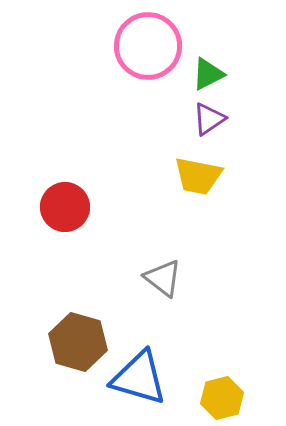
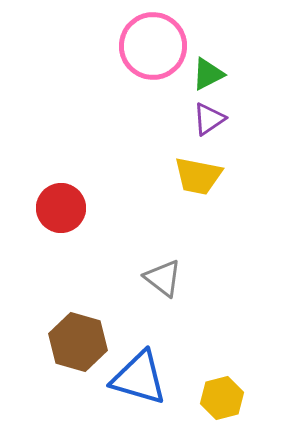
pink circle: moved 5 px right
red circle: moved 4 px left, 1 px down
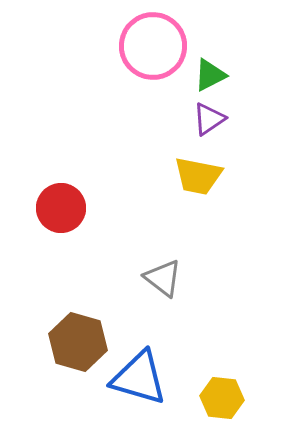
green triangle: moved 2 px right, 1 px down
yellow hexagon: rotated 21 degrees clockwise
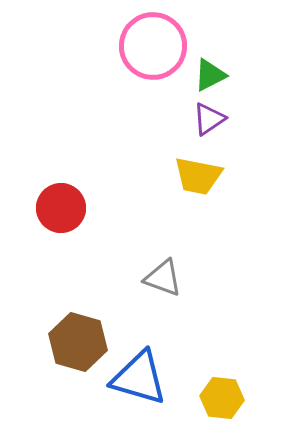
gray triangle: rotated 18 degrees counterclockwise
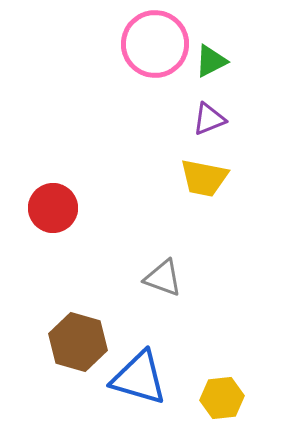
pink circle: moved 2 px right, 2 px up
green triangle: moved 1 px right, 14 px up
purple triangle: rotated 12 degrees clockwise
yellow trapezoid: moved 6 px right, 2 px down
red circle: moved 8 px left
yellow hexagon: rotated 12 degrees counterclockwise
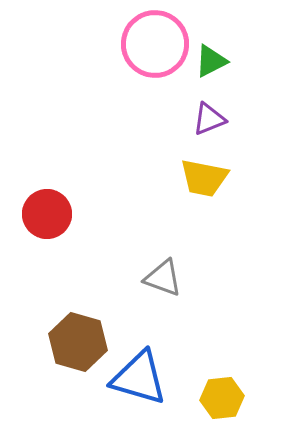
red circle: moved 6 px left, 6 px down
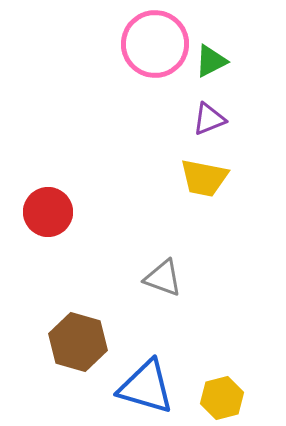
red circle: moved 1 px right, 2 px up
blue triangle: moved 7 px right, 9 px down
yellow hexagon: rotated 9 degrees counterclockwise
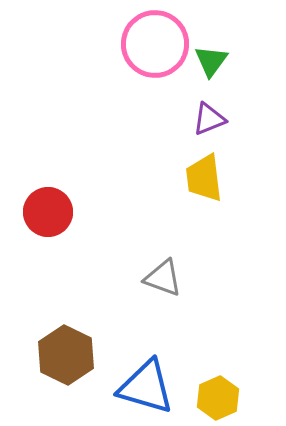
green triangle: rotated 27 degrees counterclockwise
yellow trapezoid: rotated 72 degrees clockwise
brown hexagon: moved 12 px left, 13 px down; rotated 10 degrees clockwise
yellow hexagon: moved 4 px left; rotated 9 degrees counterclockwise
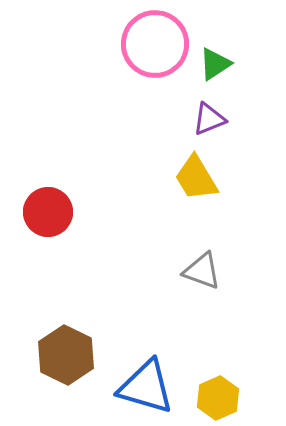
green triangle: moved 4 px right, 3 px down; rotated 21 degrees clockwise
yellow trapezoid: moved 8 px left; rotated 24 degrees counterclockwise
gray triangle: moved 39 px right, 7 px up
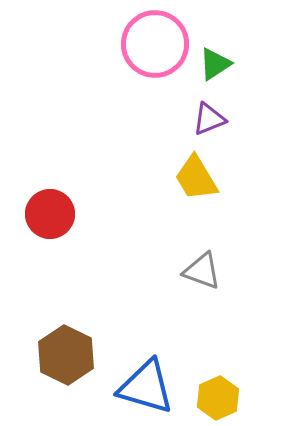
red circle: moved 2 px right, 2 px down
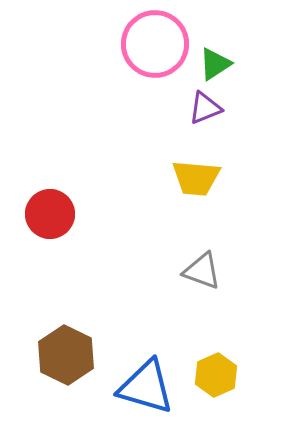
purple triangle: moved 4 px left, 11 px up
yellow trapezoid: rotated 54 degrees counterclockwise
yellow hexagon: moved 2 px left, 23 px up
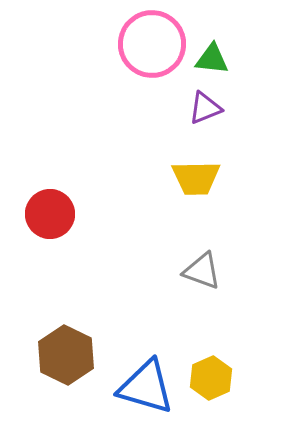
pink circle: moved 3 px left
green triangle: moved 3 px left, 5 px up; rotated 39 degrees clockwise
yellow trapezoid: rotated 6 degrees counterclockwise
yellow hexagon: moved 5 px left, 3 px down
